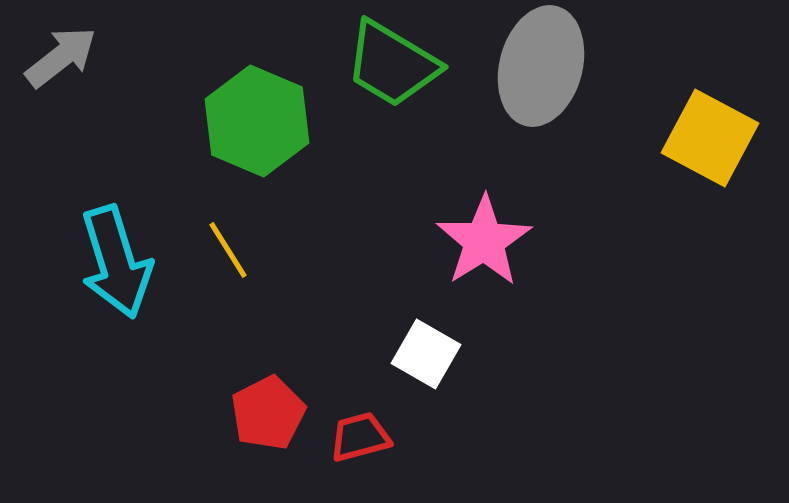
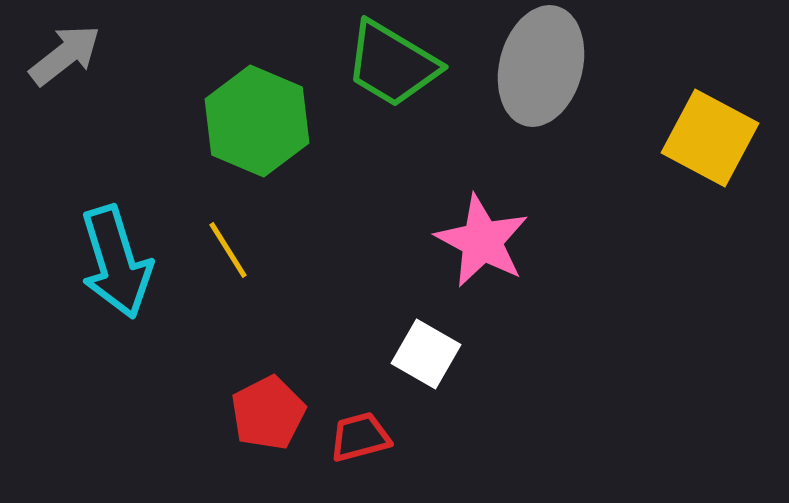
gray arrow: moved 4 px right, 2 px up
pink star: moved 2 px left; rotated 12 degrees counterclockwise
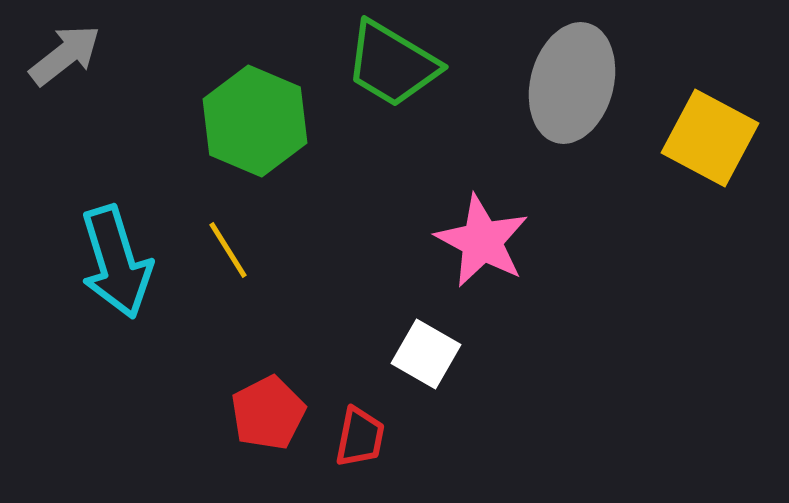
gray ellipse: moved 31 px right, 17 px down
green hexagon: moved 2 px left
red trapezoid: rotated 116 degrees clockwise
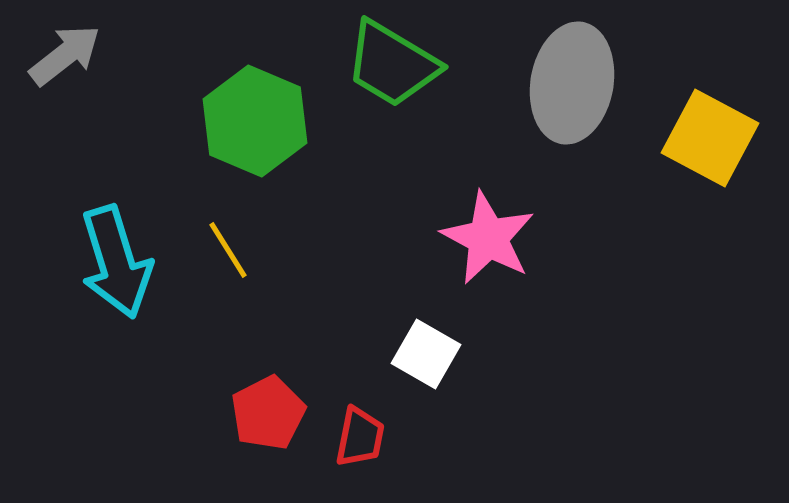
gray ellipse: rotated 5 degrees counterclockwise
pink star: moved 6 px right, 3 px up
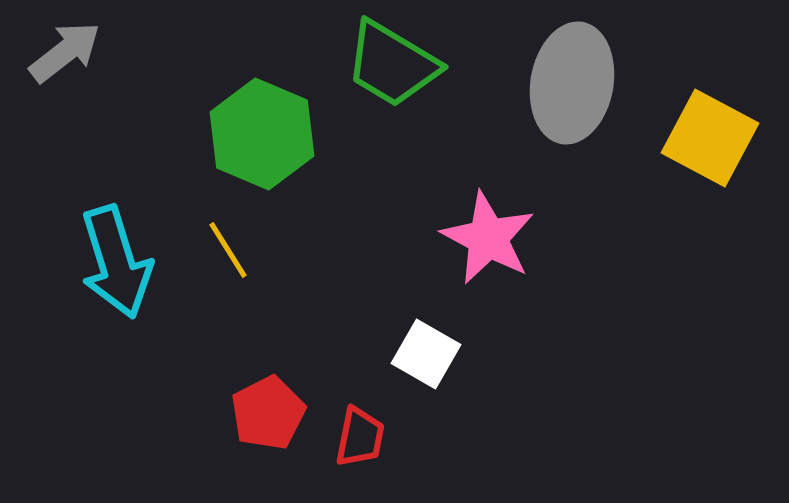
gray arrow: moved 3 px up
green hexagon: moved 7 px right, 13 px down
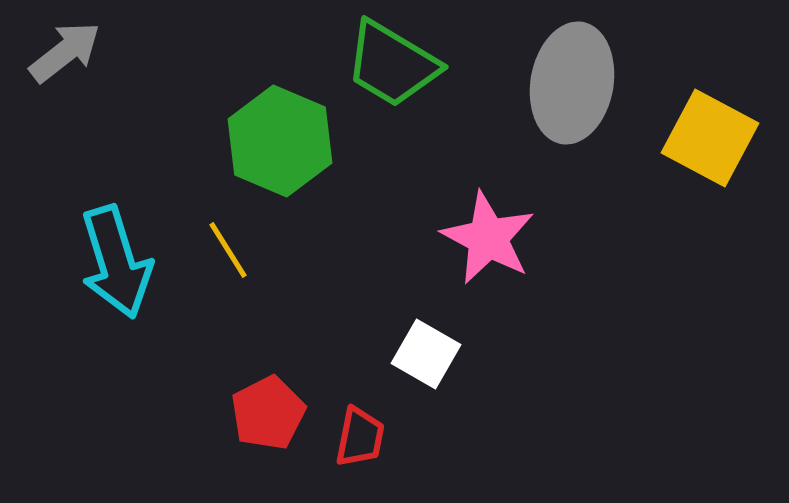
green hexagon: moved 18 px right, 7 px down
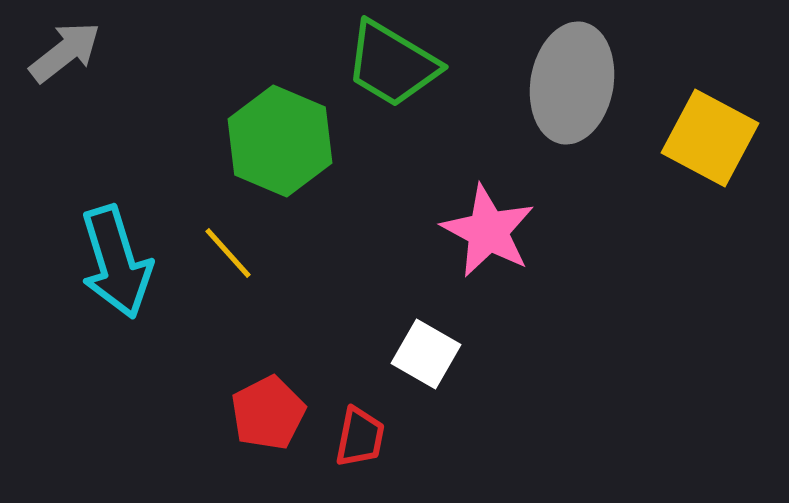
pink star: moved 7 px up
yellow line: moved 3 px down; rotated 10 degrees counterclockwise
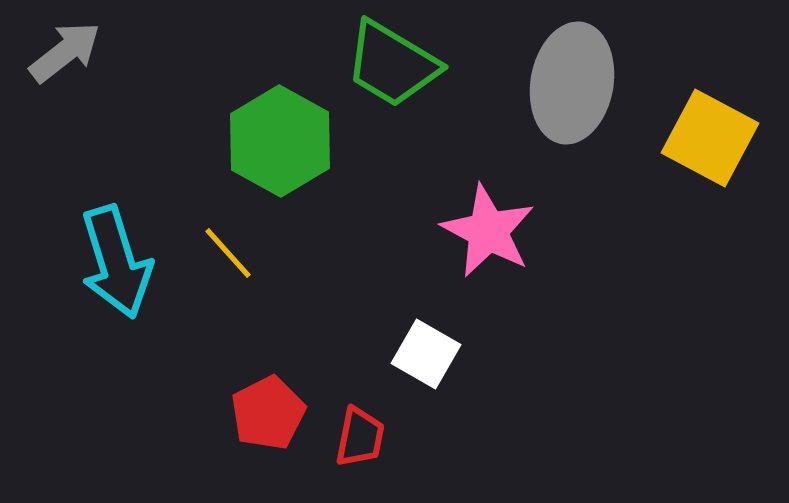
green hexagon: rotated 6 degrees clockwise
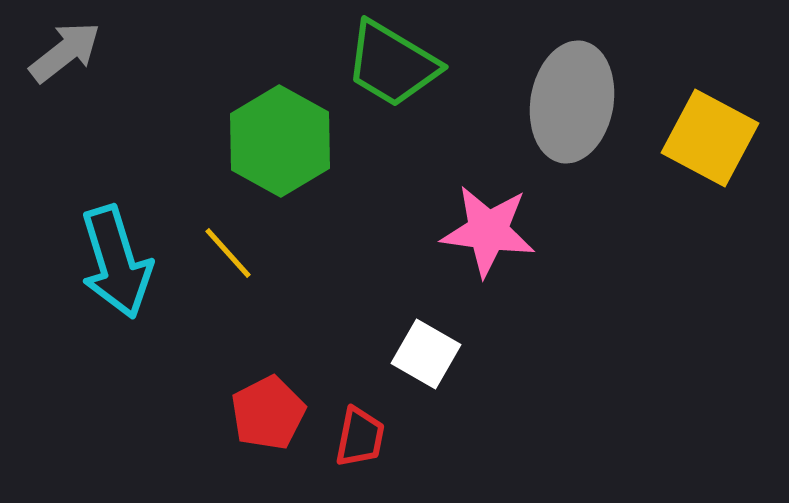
gray ellipse: moved 19 px down
pink star: rotated 20 degrees counterclockwise
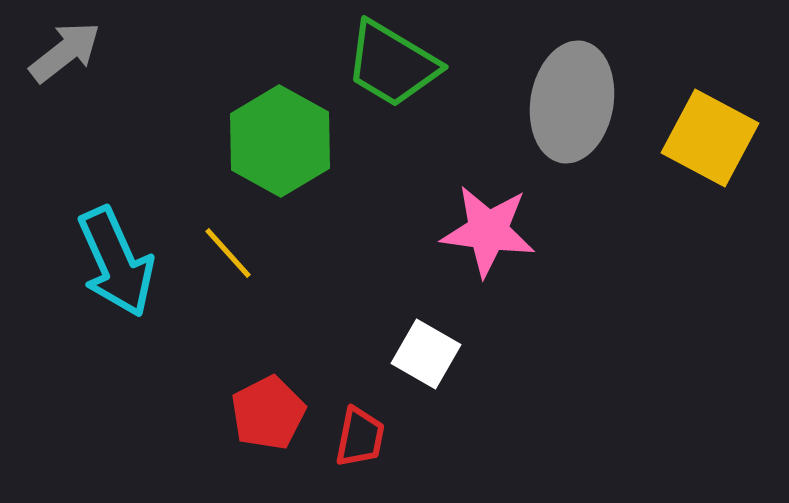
cyan arrow: rotated 7 degrees counterclockwise
